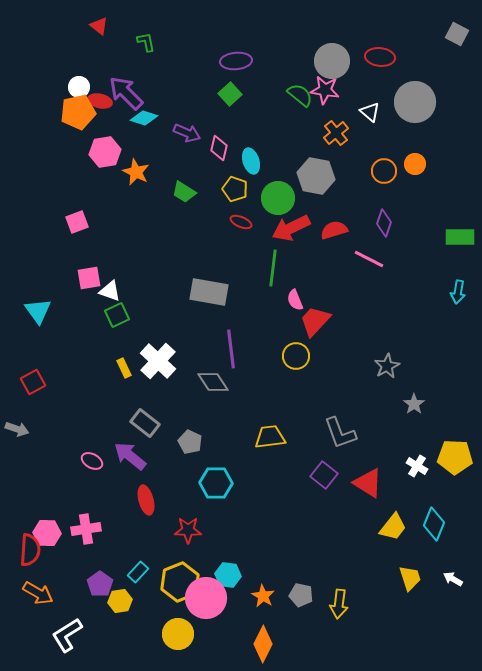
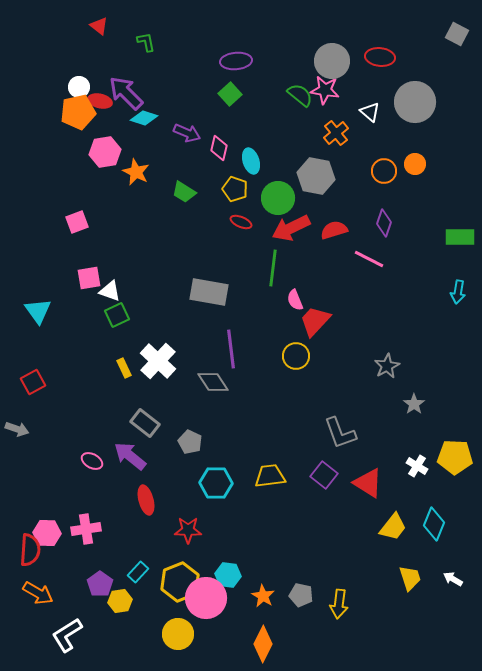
yellow trapezoid at (270, 437): moved 39 px down
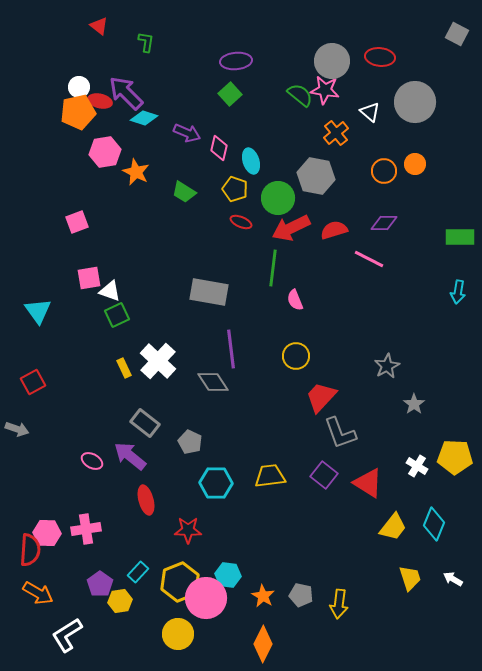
green L-shape at (146, 42): rotated 20 degrees clockwise
purple diamond at (384, 223): rotated 72 degrees clockwise
red trapezoid at (315, 321): moved 6 px right, 76 px down
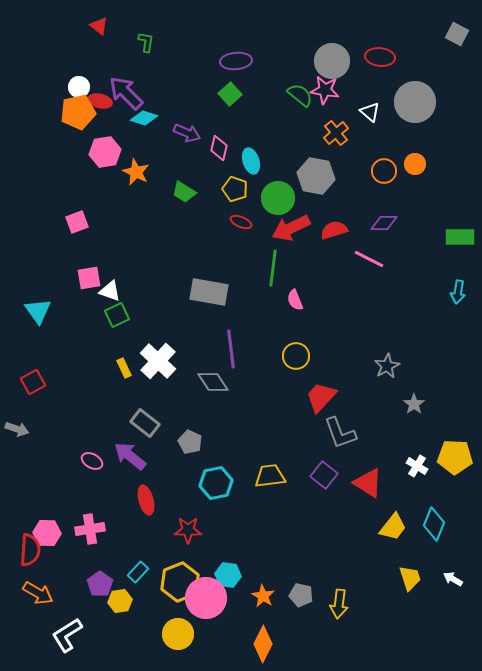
cyan hexagon at (216, 483): rotated 12 degrees counterclockwise
pink cross at (86, 529): moved 4 px right
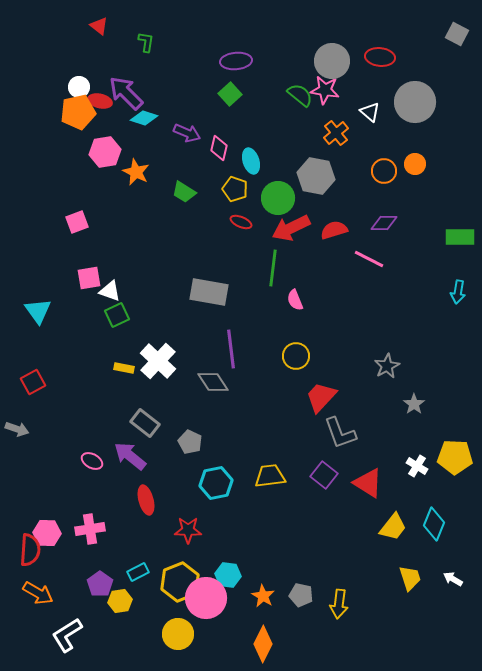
yellow rectangle at (124, 368): rotated 54 degrees counterclockwise
cyan rectangle at (138, 572): rotated 20 degrees clockwise
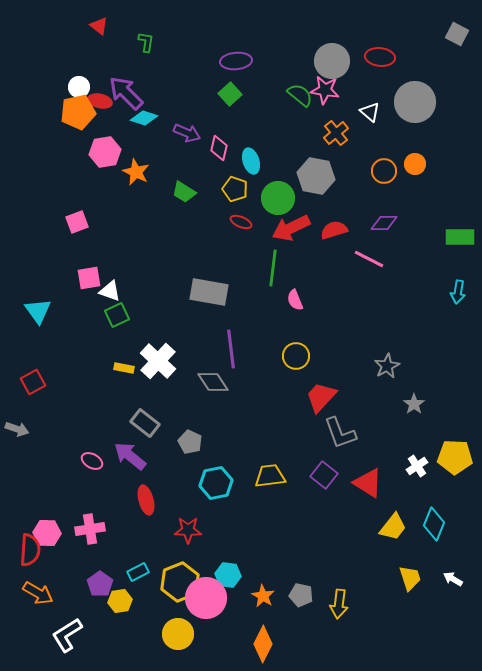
white cross at (417, 466): rotated 25 degrees clockwise
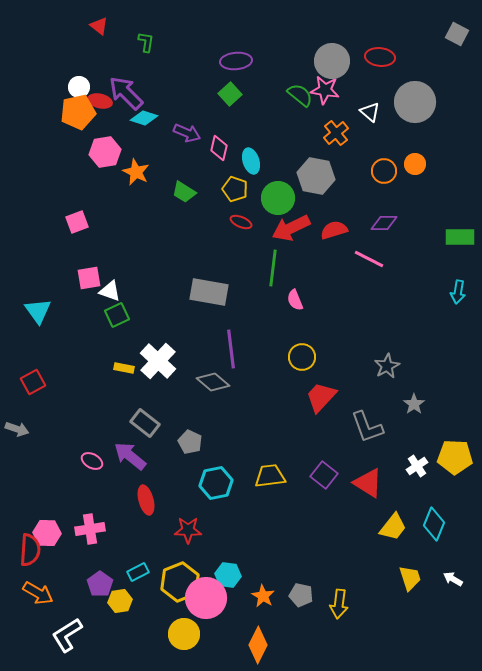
yellow circle at (296, 356): moved 6 px right, 1 px down
gray diamond at (213, 382): rotated 16 degrees counterclockwise
gray L-shape at (340, 433): moved 27 px right, 6 px up
yellow circle at (178, 634): moved 6 px right
orange diamond at (263, 644): moved 5 px left, 1 px down
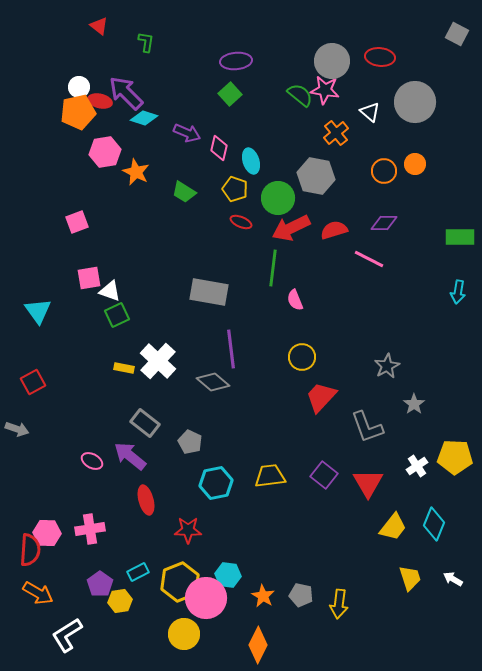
red triangle at (368, 483): rotated 28 degrees clockwise
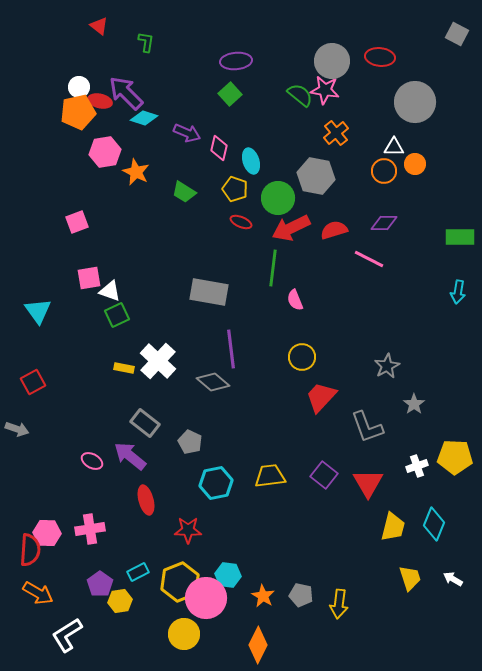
white triangle at (370, 112): moved 24 px right, 35 px down; rotated 40 degrees counterclockwise
white cross at (417, 466): rotated 15 degrees clockwise
yellow trapezoid at (393, 527): rotated 24 degrees counterclockwise
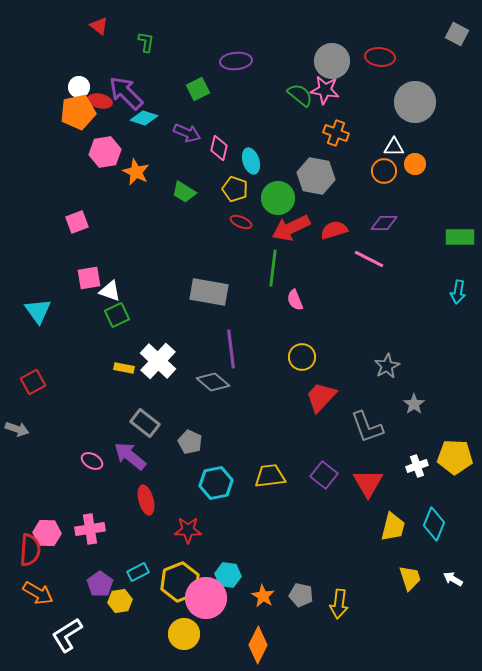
green square at (230, 94): moved 32 px left, 5 px up; rotated 15 degrees clockwise
orange cross at (336, 133): rotated 30 degrees counterclockwise
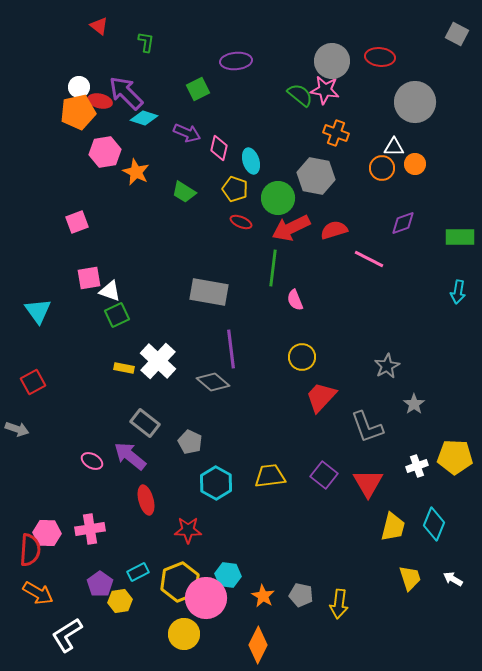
orange circle at (384, 171): moved 2 px left, 3 px up
purple diamond at (384, 223): moved 19 px right; rotated 20 degrees counterclockwise
cyan hexagon at (216, 483): rotated 20 degrees counterclockwise
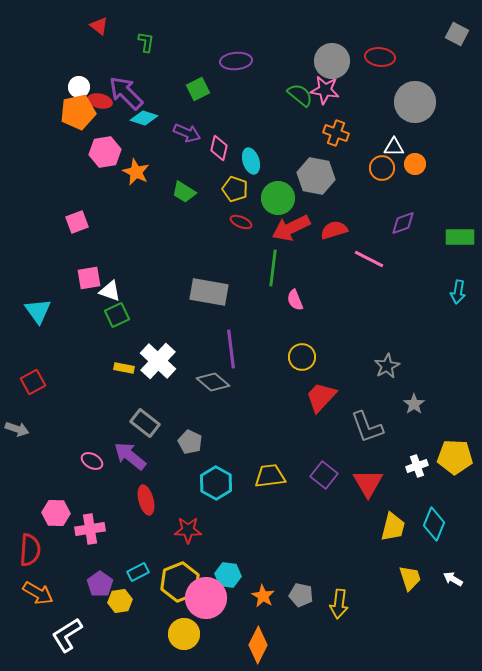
pink hexagon at (47, 533): moved 9 px right, 20 px up
